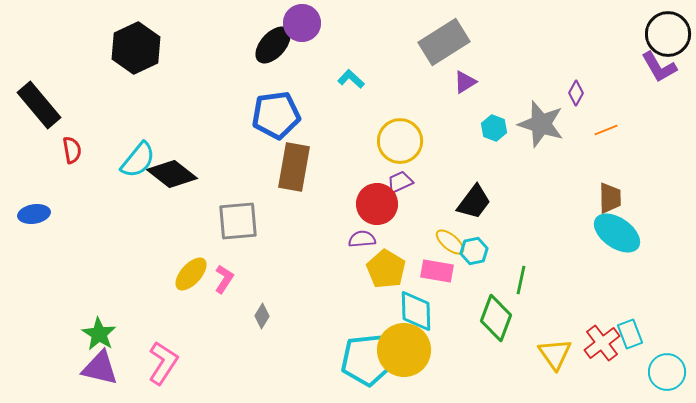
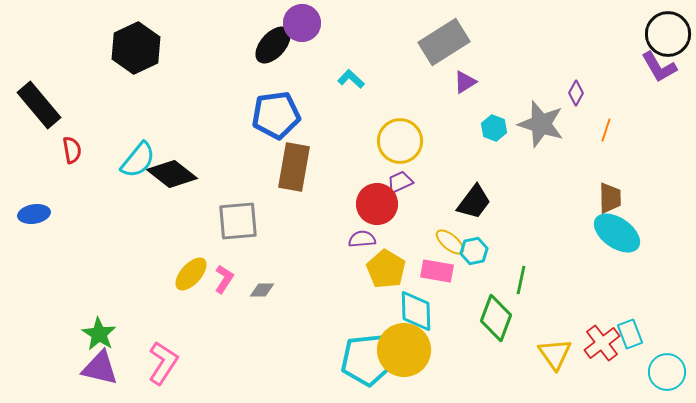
orange line at (606, 130): rotated 50 degrees counterclockwise
gray diamond at (262, 316): moved 26 px up; rotated 60 degrees clockwise
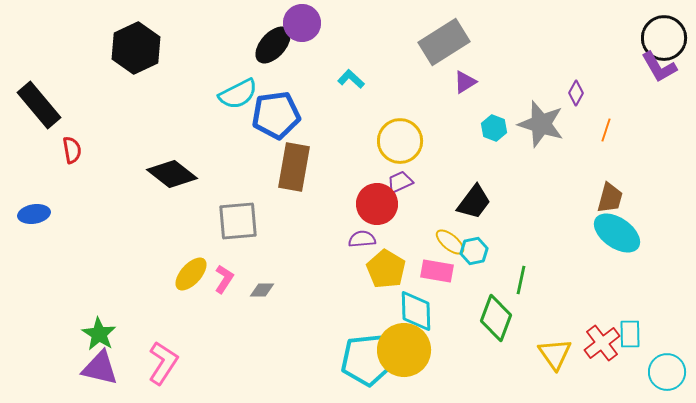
black circle at (668, 34): moved 4 px left, 4 px down
cyan semicircle at (138, 160): moved 100 px right, 66 px up; rotated 24 degrees clockwise
brown trapezoid at (610, 198): rotated 16 degrees clockwise
cyan rectangle at (630, 334): rotated 20 degrees clockwise
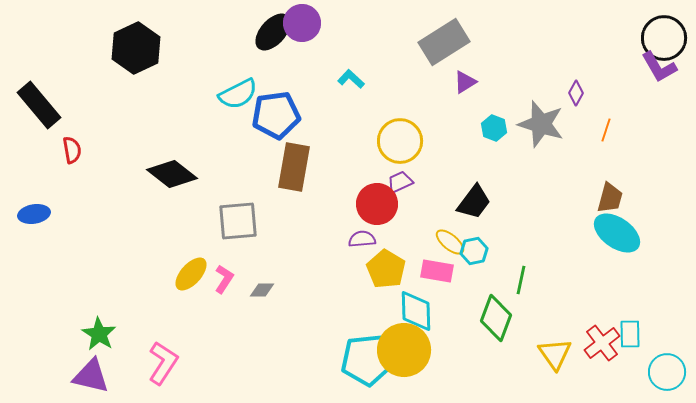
black ellipse at (273, 45): moved 13 px up
purple triangle at (100, 368): moved 9 px left, 8 px down
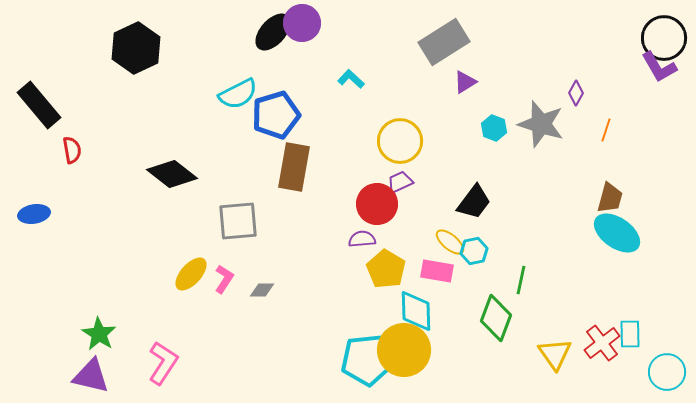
blue pentagon at (276, 115): rotated 9 degrees counterclockwise
